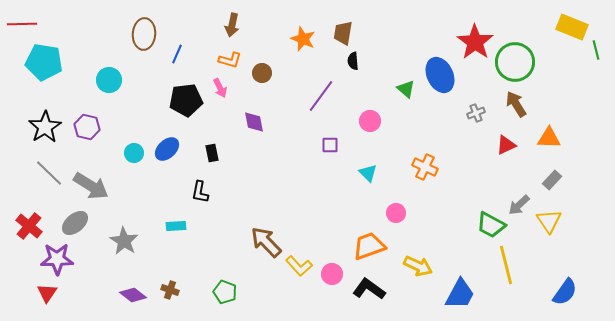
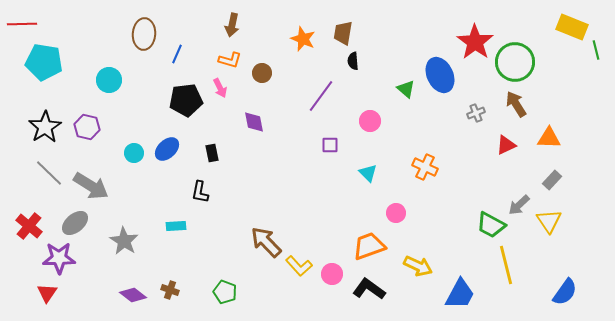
purple star at (57, 259): moved 2 px right, 1 px up
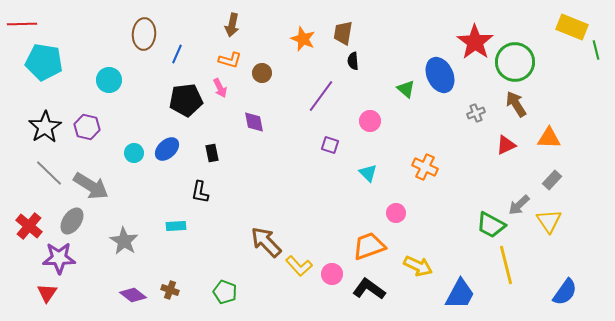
purple square at (330, 145): rotated 18 degrees clockwise
gray ellipse at (75, 223): moved 3 px left, 2 px up; rotated 16 degrees counterclockwise
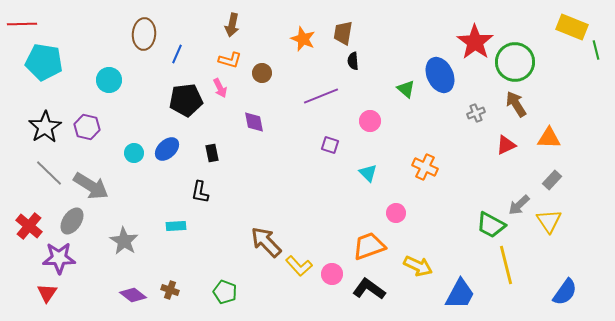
purple line at (321, 96): rotated 32 degrees clockwise
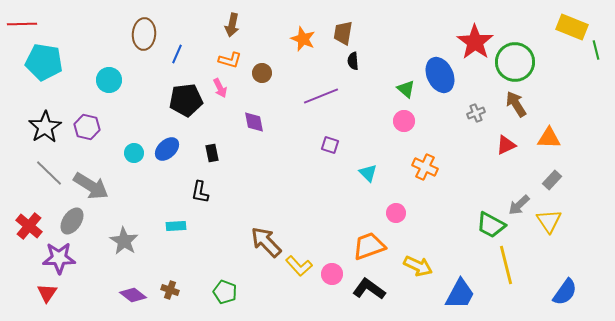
pink circle at (370, 121): moved 34 px right
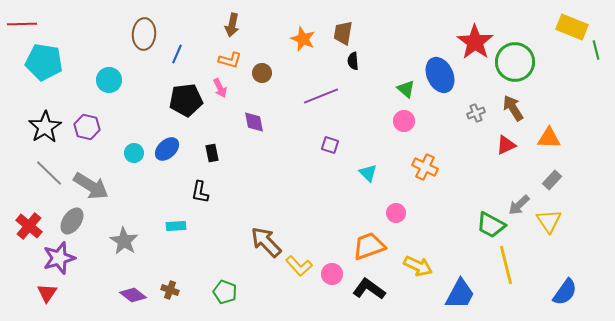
brown arrow at (516, 104): moved 3 px left, 4 px down
purple star at (59, 258): rotated 16 degrees counterclockwise
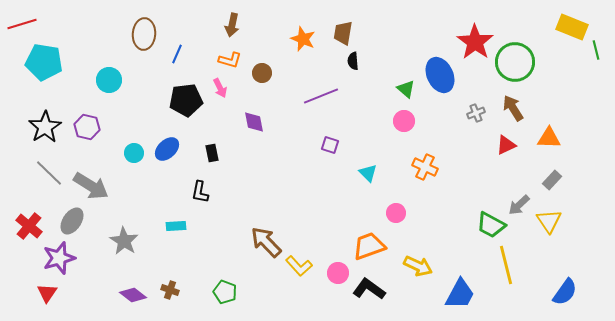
red line at (22, 24): rotated 16 degrees counterclockwise
pink circle at (332, 274): moved 6 px right, 1 px up
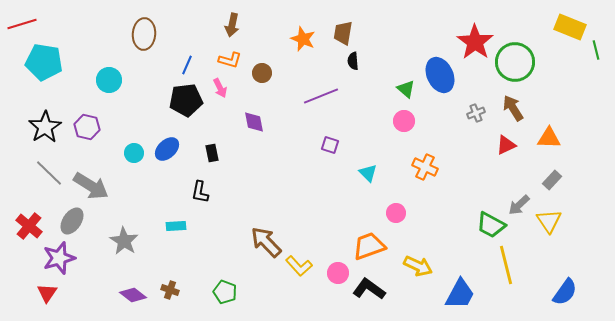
yellow rectangle at (572, 27): moved 2 px left
blue line at (177, 54): moved 10 px right, 11 px down
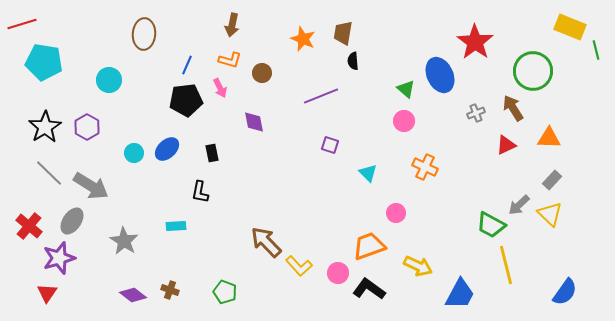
green circle at (515, 62): moved 18 px right, 9 px down
purple hexagon at (87, 127): rotated 15 degrees clockwise
yellow triangle at (549, 221): moved 1 px right, 7 px up; rotated 12 degrees counterclockwise
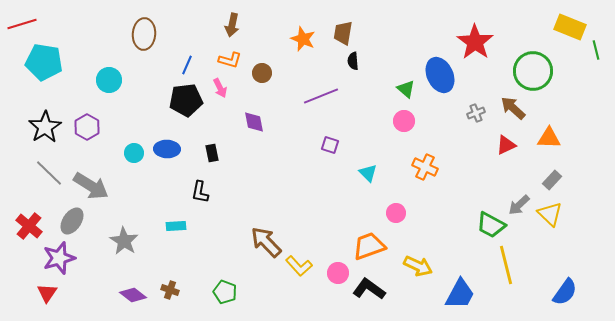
brown arrow at (513, 108): rotated 16 degrees counterclockwise
blue ellipse at (167, 149): rotated 45 degrees clockwise
